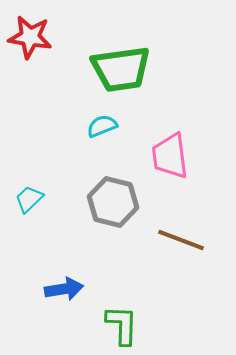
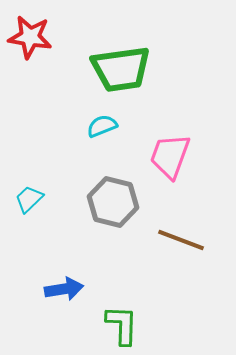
pink trapezoid: rotated 27 degrees clockwise
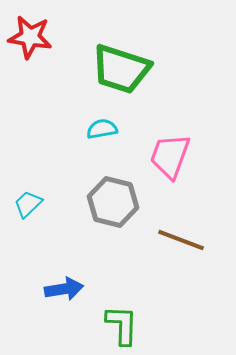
green trapezoid: rotated 26 degrees clockwise
cyan semicircle: moved 3 px down; rotated 12 degrees clockwise
cyan trapezoid: moved 1 px left, 5 px down
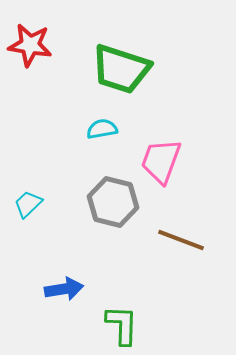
red star: moved 8 px down
pink trapezoid: moved 9 px left, 5 px down
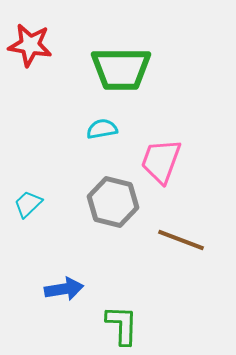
green trapezoid: rotated 18 degrees counterclockwise
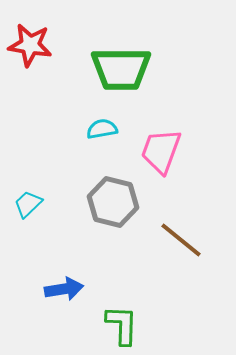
pink trapezoid: moved 10 px up
brown line: rotated 18 degrees clockwise
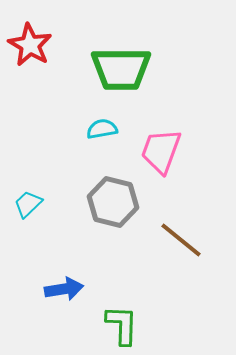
red star: rotated 21 degrees clockwise
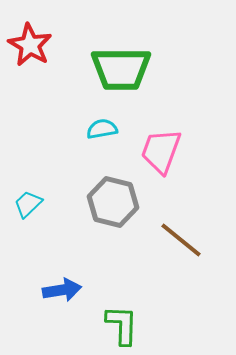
blue arrow: moved 2 px left, 1 px down
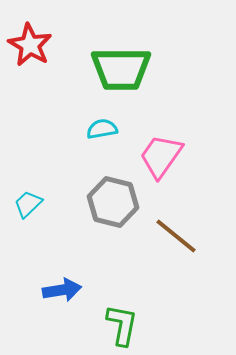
pink trapezoid: moved 5 px down; rotated 15 degrees clockwise
brown line: moved 5 px left, 4 px up
green L-shape: rotated 9 degrees clockwise
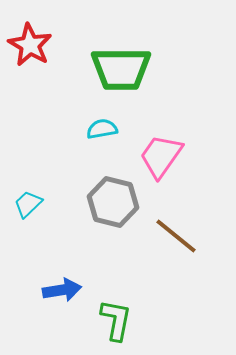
green L-shape: moved 6 px left, 5 px up
